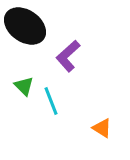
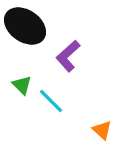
green triangle: moved 2 px left, 1 px up
cyan line: rotated 24 degrees counterclockwise
orange triangle: moved 2 px down; rotated 10 degrees clockwise
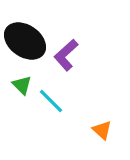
black ellipse: moved 15 px down
purple L-shape: moved 2 px left, 1 px up
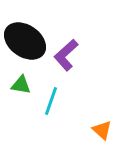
green triangle: moved 1 px left; rotated 35 degrees counterclockwise
cyan line: rotated 64 degrees clockwise
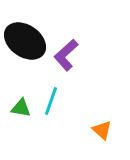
green triangle: moved 23 px down
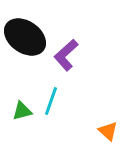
black ellipse: moved 4 px up
green triangle: moved 1 px right, 3 px down; rotated 25 degrees counterclockwise
orange triangle: moved 6 px right, 1 px down
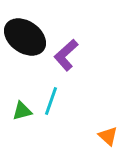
orange triangle: moved 5 px down
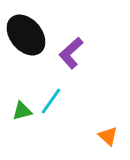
black ellipse: moved 1 px right, 2 px up; rotated 15 degrees clockwise
purple L-shape: moved 5 px right, 2 px up
cyan line: rotated 16 degrees clockwise
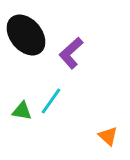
green triangle: rotated 25 degrees clockwise
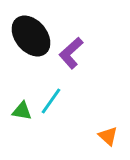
black ellipse: moved 5 px right, 1 px down
